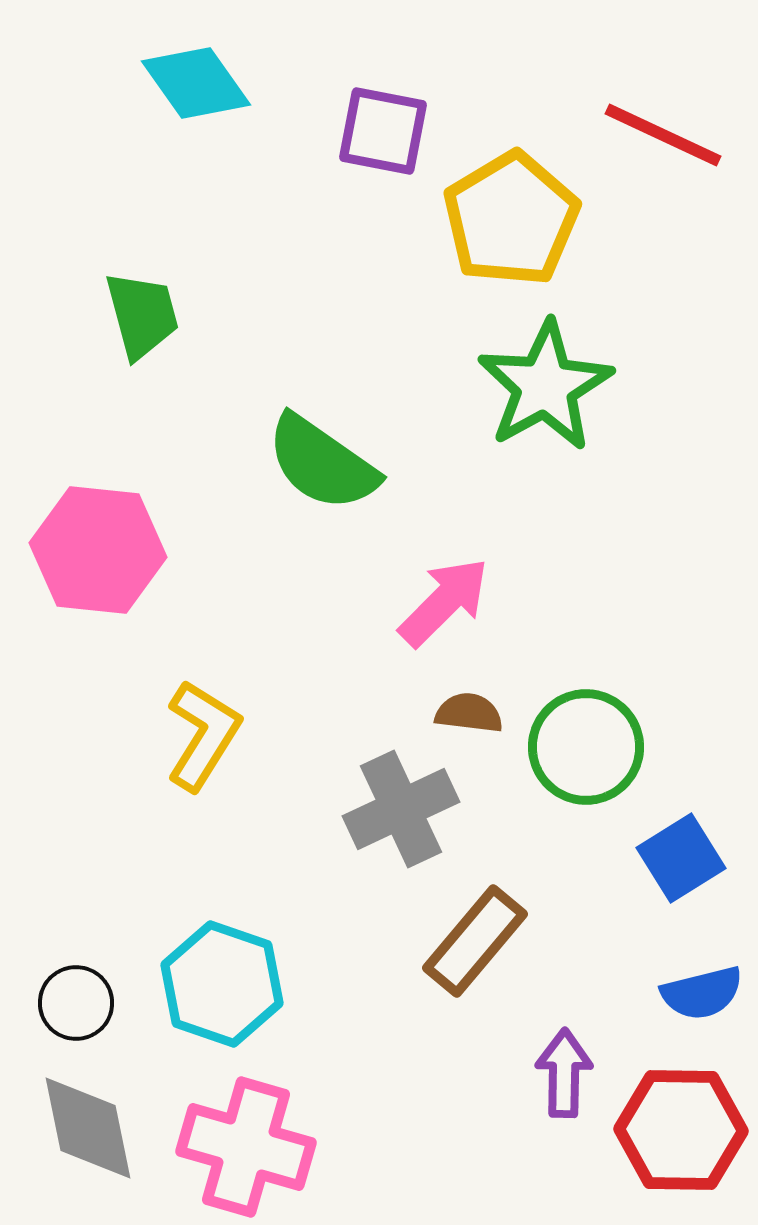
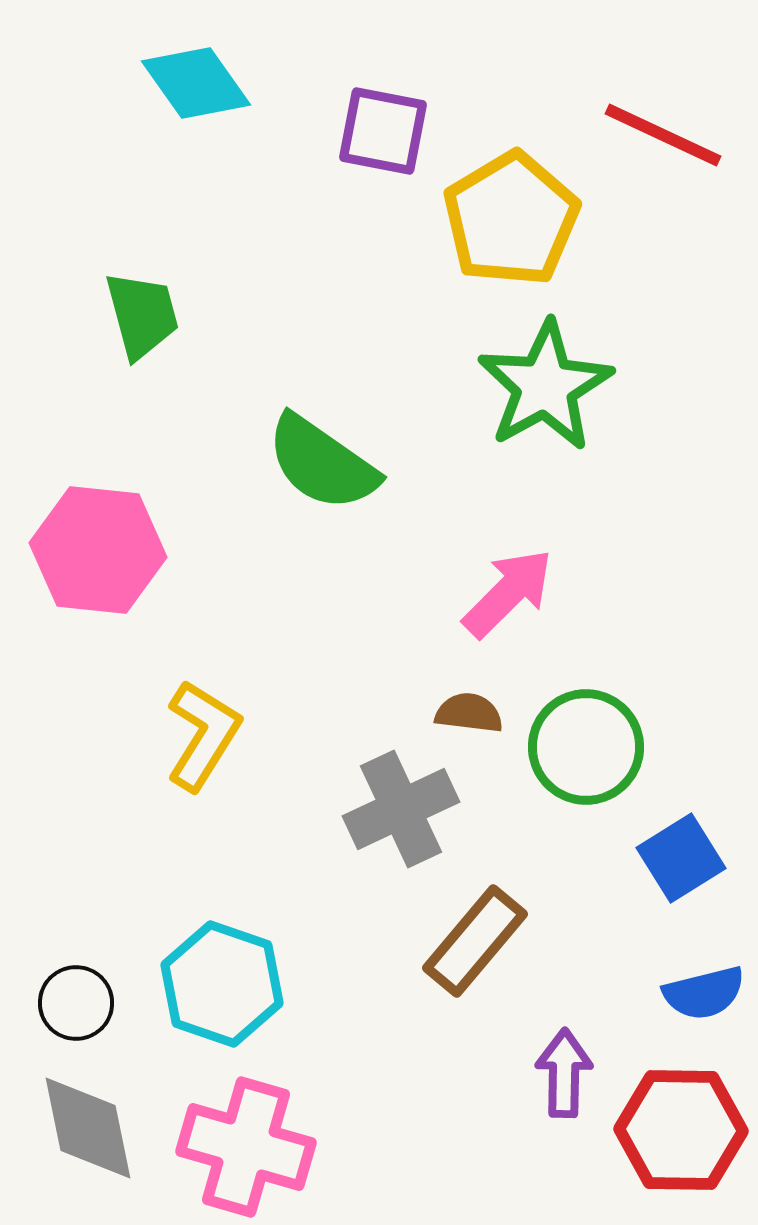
pink arrow: moved 64 px right, 9 px up
blue semicircle: moved 2 px right
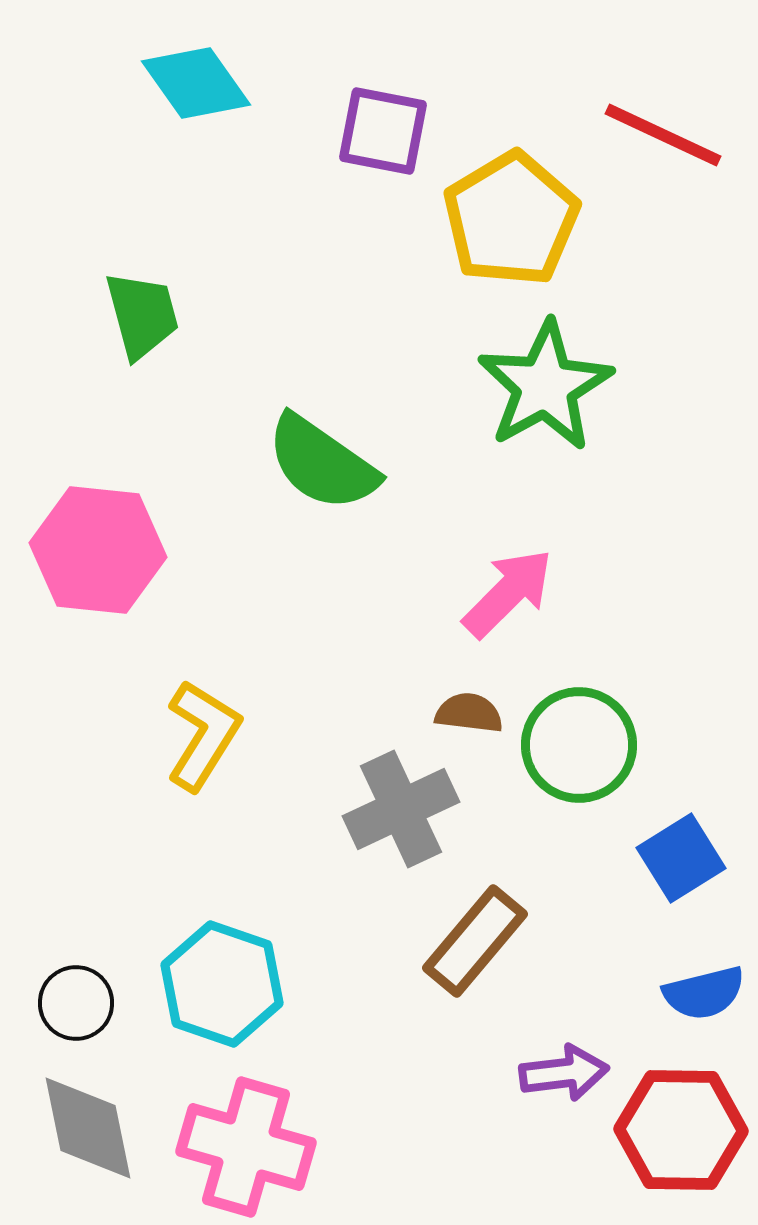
green circle: moved 7 px left, 2 px up
purple arrow: rotated 82 degrees clockwise
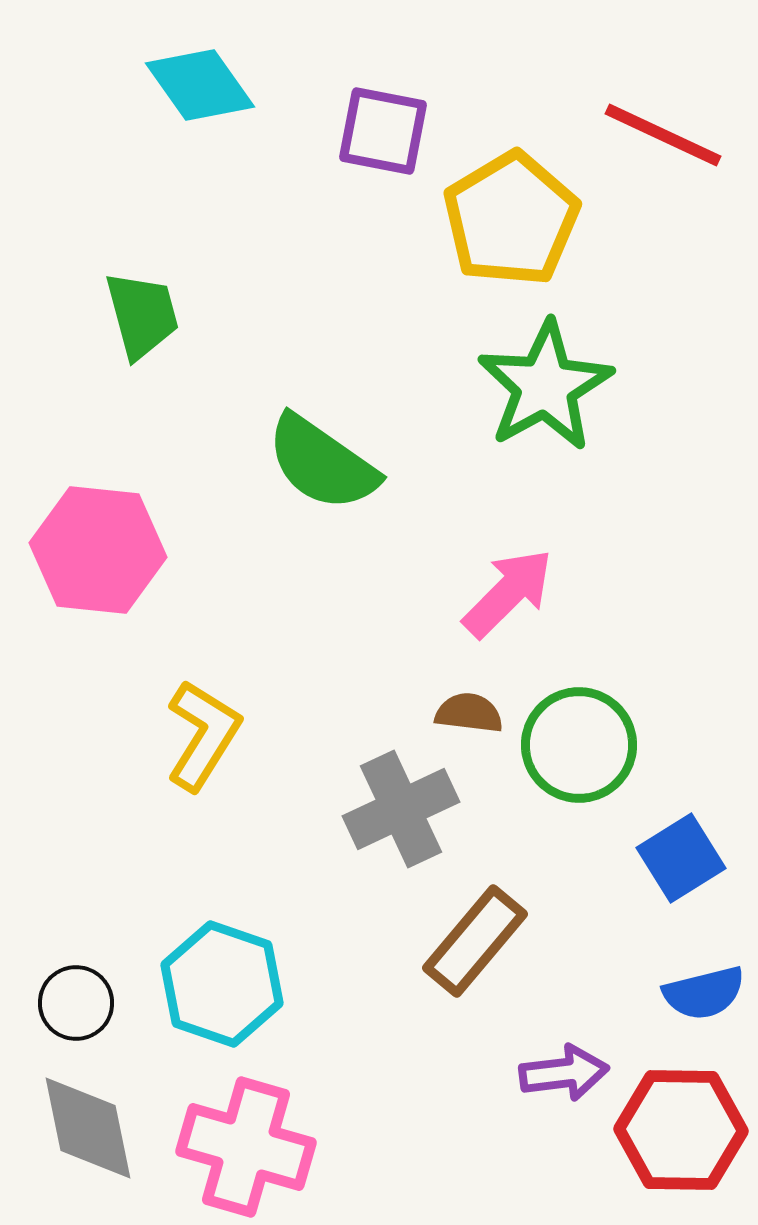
cyan diamond: moved 4 px right, 2 px down
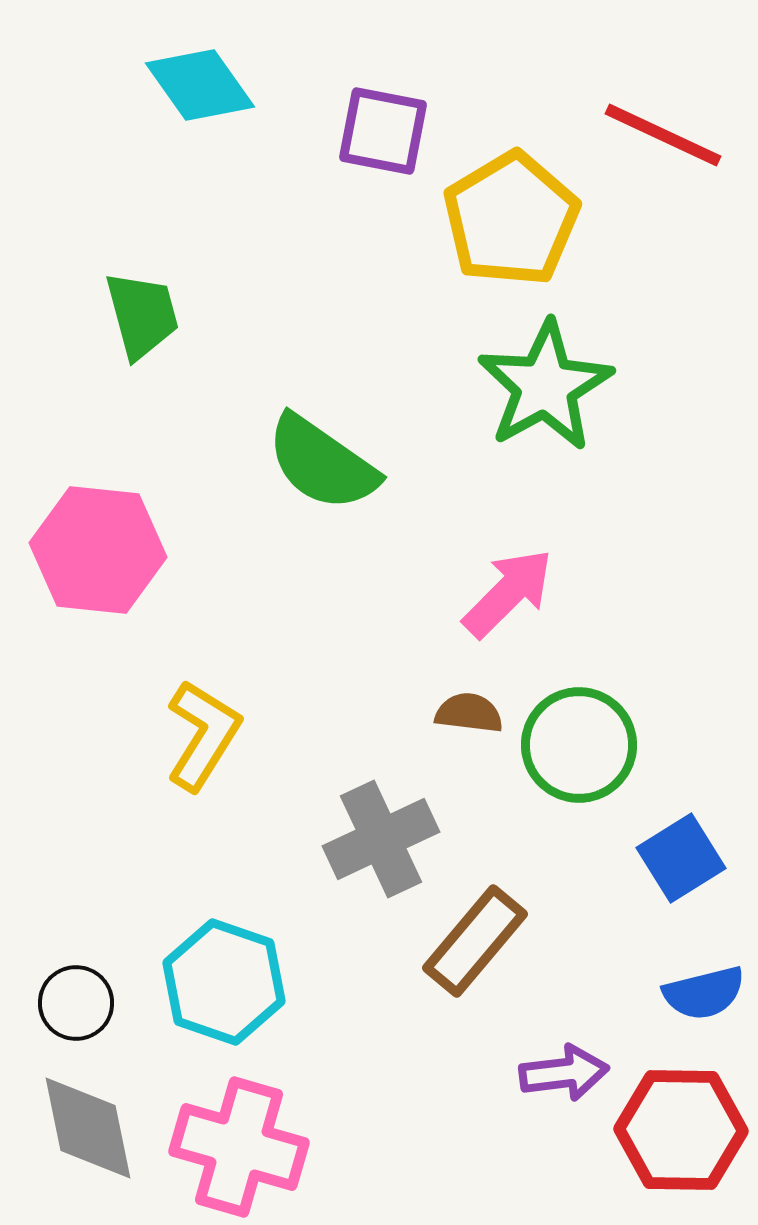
gray cross: moved 20 px left, 30 px down
cyan hexagon: moved 2 px right, 2 px up
pink cross: moved 7 px left
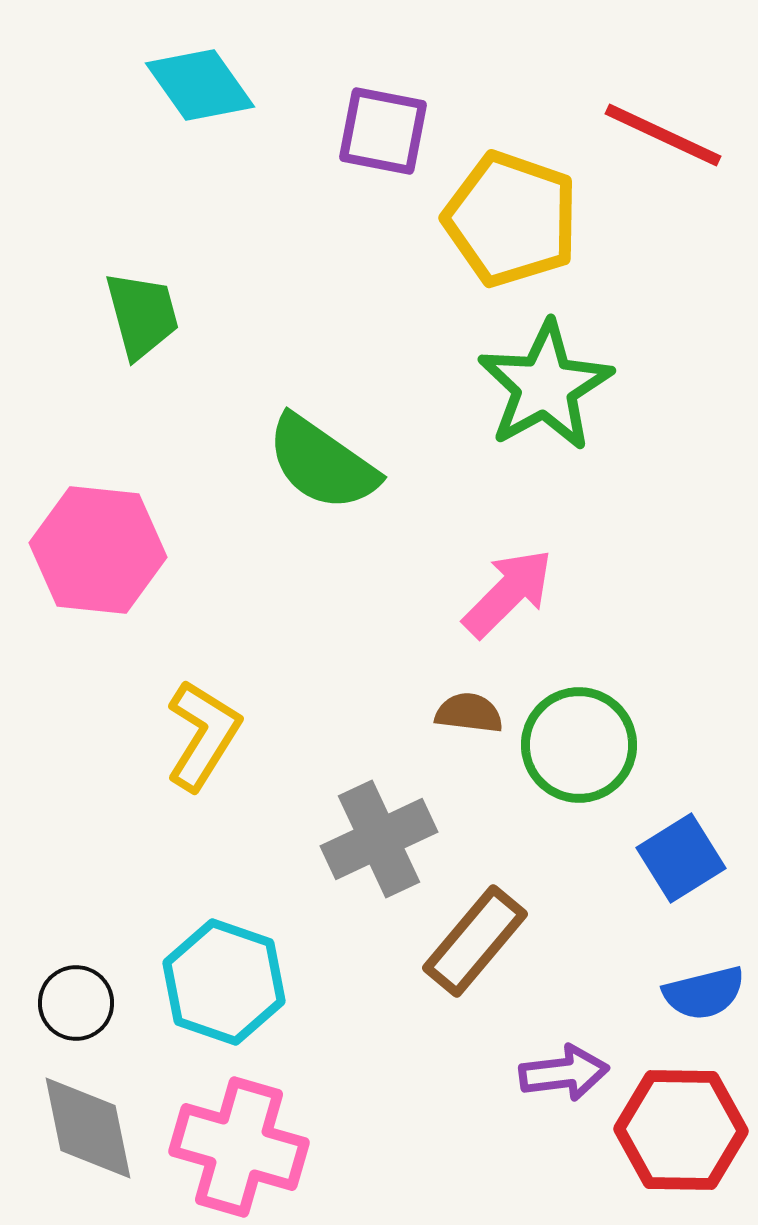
yellow pentagon: rotated 22 degrees counterclockwise
gray cross: moved 2 px left
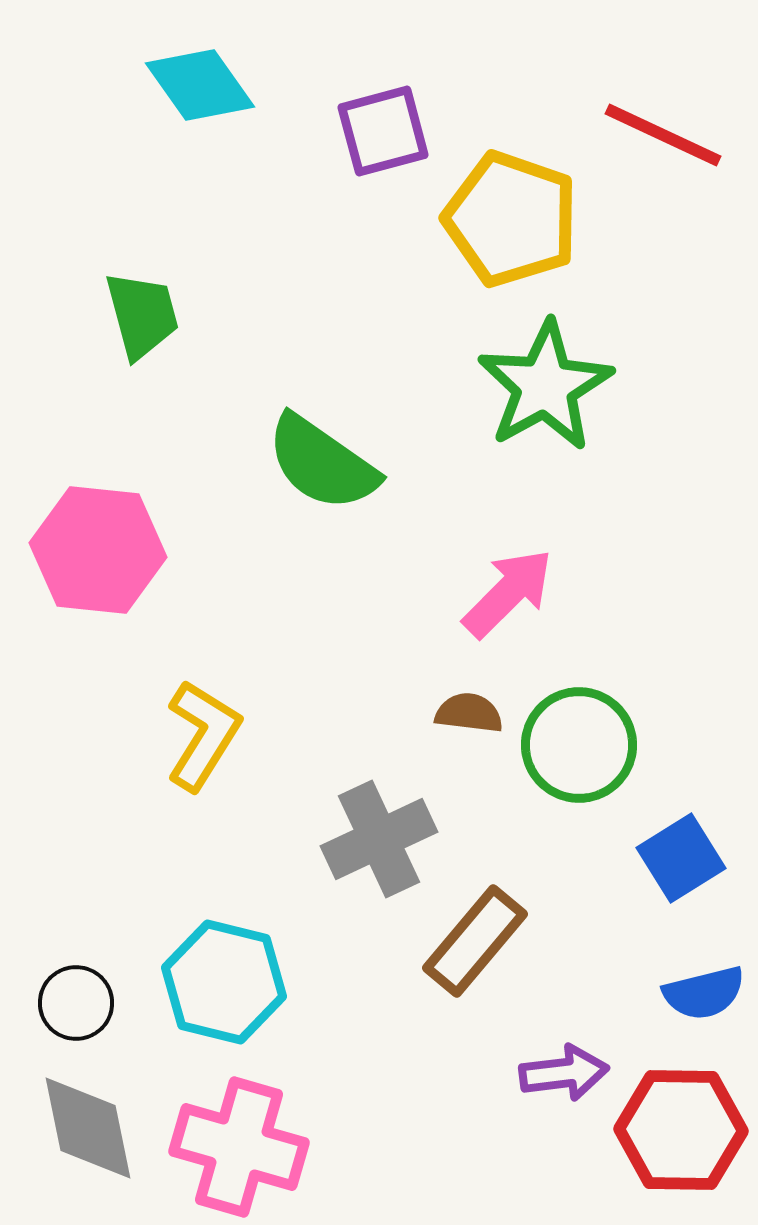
purple square: rotated 26 degrees counterclockwise
cyan hexagon: rotated 5 degrees counterclockwise
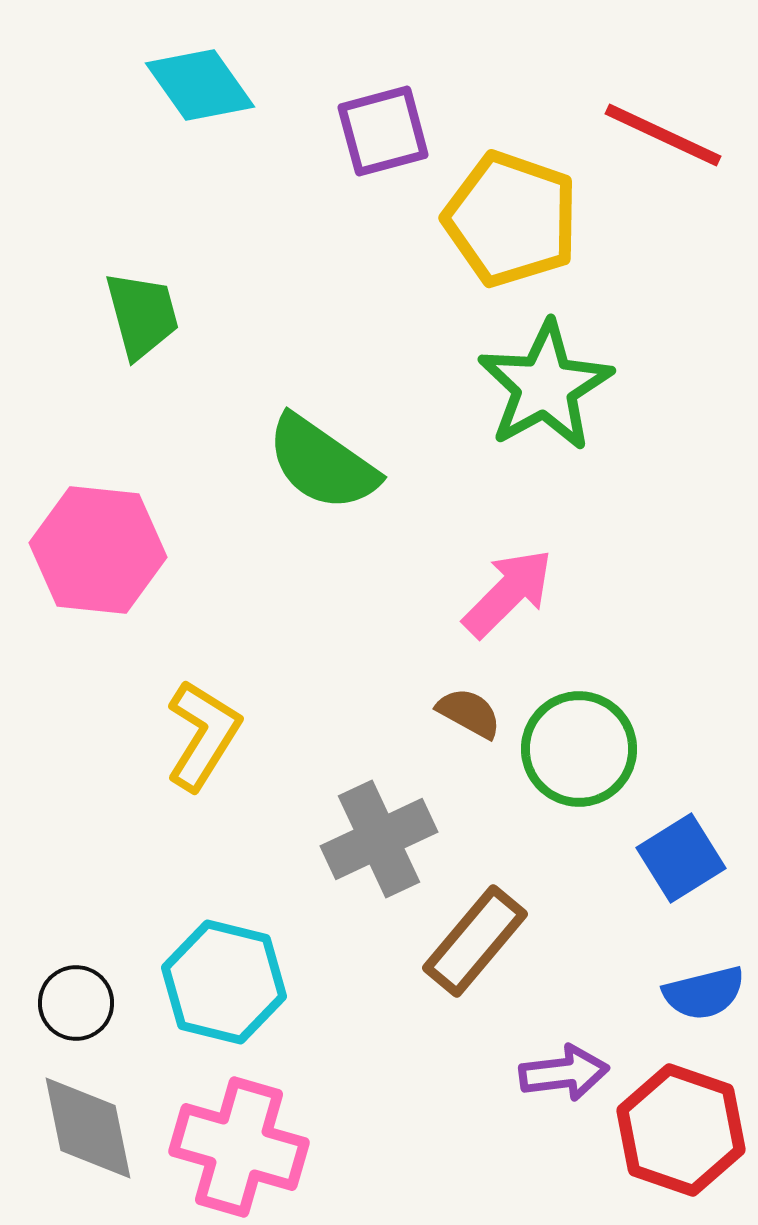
brown semicircle: rotated 22 degrees clockwise
green circle: moved 4 px down
red hexagon: rotated 18 degrees clockwise
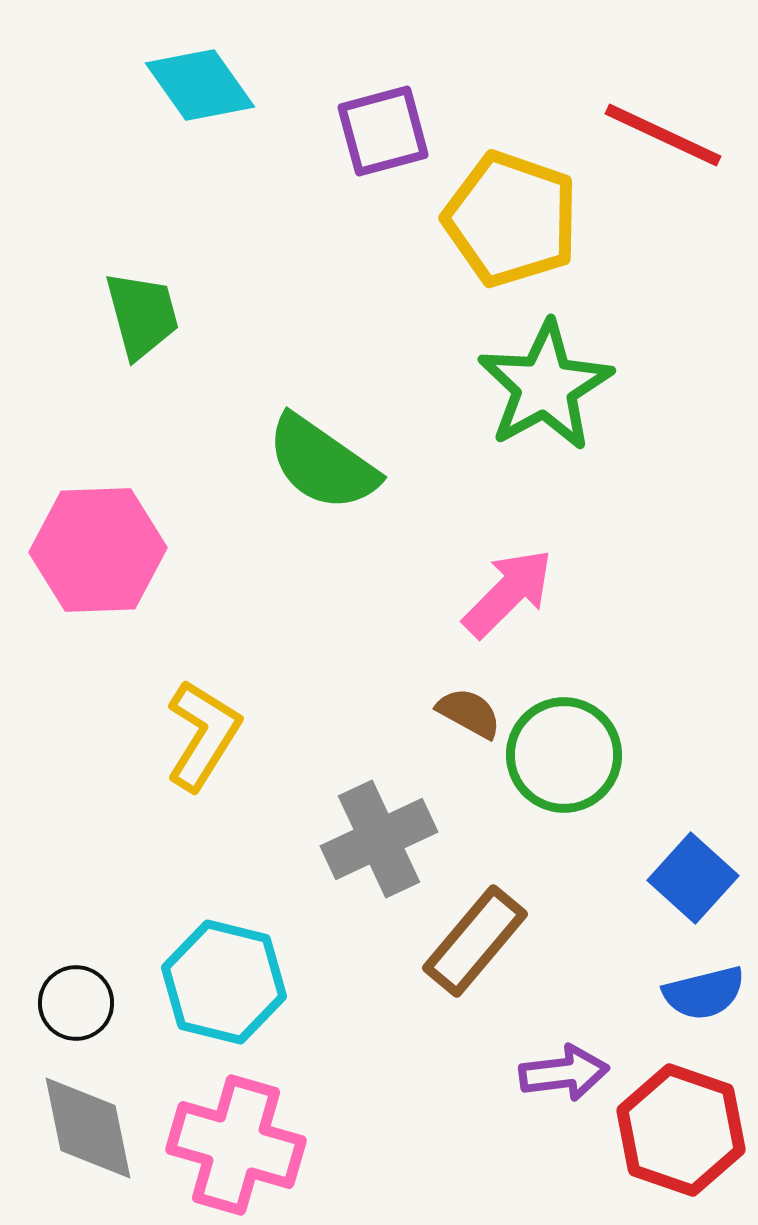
pink hexagon: rotated 8 degrees counterclockwise
green circle: moved 15 px left, 6 px down
blue square: moved 12 px right, 20 px down; rotated 16 degrees counterclockwise
pink cross: moved 3 px left, 2 px up
